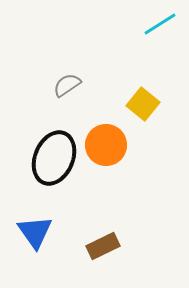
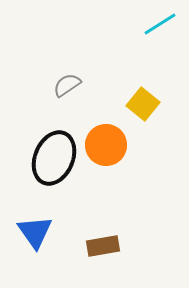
brown rectangle: rotated 16 degrees clockwise
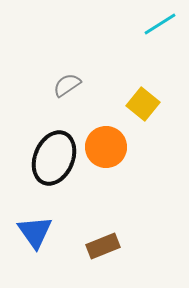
orange circle: moved 2 px down
brown rectangle: rotated 12 degrees counterclockwise
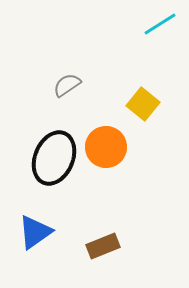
blue triangle: rotated 30 degrees clockwise
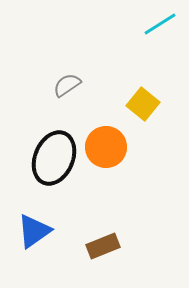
blue triangle: moved 1 px left, 1 px up
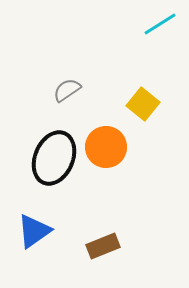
gray semicircle: moved 5 px down
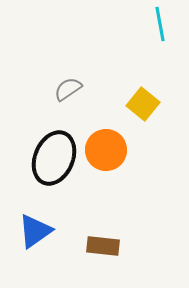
cyan line: rotated 68 degrees counterclockwise
gray semicircle: moved 1 px right, 1 px up
orange circle: moved 3 px down
blue triangle: moved 1 px right
brown rectangle: rotated 28 degrees clockwise
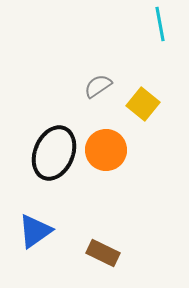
gray semicircle: moved 30 px right, 3 px up
black ellipse: moved 5 px up
brown rectangle: moved 7 px down; rotated 20 degrees clockwise
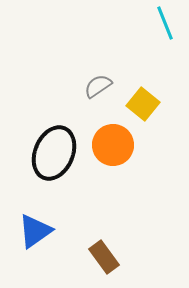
cyan line: moved 5 px right, 1 px up; rotated 12 degrees counterclockwise
orange circle: moved 7 px right, 5 px up
brown rectangle: moved 1 px right, 4 px down; rotated 28 degrees clockwise
